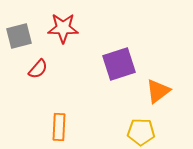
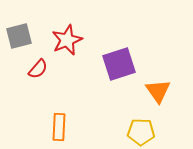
red star: moved 4 px right, 12 px down; rotated 24 degrees counterclockwise
orange triangle: rotated 28 degrees counterclockwise
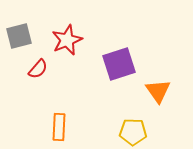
yellow pentagon: moved 8 px left
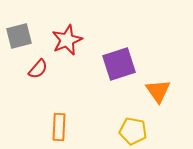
yellow pentagon: moved 1 px up; rotated 8 degrees clockwise
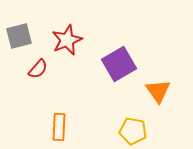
purple square: rotated 12 degrees counterclockwise
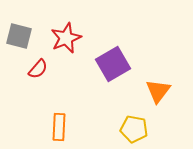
gray square: rotated 28 degrees clockwise
red star: moved 1 px left, 2 px up
purple square: moved 6 px left
orange triangle: rotated 12 degrees clockwise
yellow pentagon: moved 1 px right, 2 px up
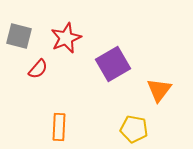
orange triangle: moved 1 px right, 1 px up
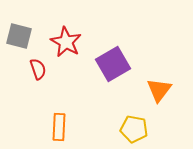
red star: moved 4 px down; rotated 20 degrees counterclockwise
red semicircle: rotated 60 degrees counterclockwise
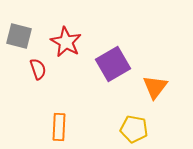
orange triangle: moved 4 px left, 3 px up
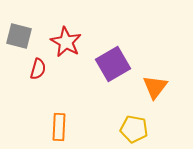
red semicircle: rotated 35 degrees clockwise
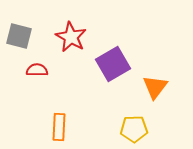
red star: moved 5 px right, 5 px up
red semicircle: moved 1 px left, 1 px down; rotated 105 degrees counterclockwise
yellow pentagon: rotated 12 degrees counterclockwise
